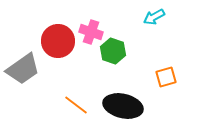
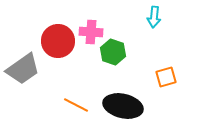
cyan arrow: rotated 55 degrees counterclockwise
pink cross: rotated 15 degrees counterclockwise
green hexagon: moved 1 px down
orange line: rotated 10 degrees counterclockwise
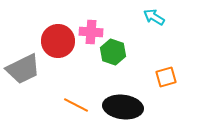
cyan arrow: rotated 115 degrees clockwise
gray trapezoid: rotated 9 degrees clockwise
black ellipse: moved 1 px down; rotated 6 degrees counterclockwise
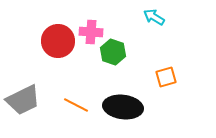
gray trapezoid: moved 31 px down
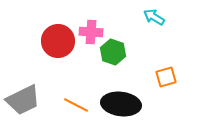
black ellipse: moved 2 px left, 3 px up
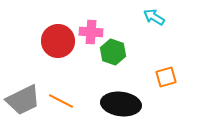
orange line: moved 15 px left, 4 px up
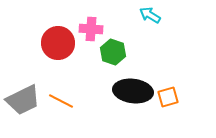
cyan arrow: moved 4 px left, 2 px up
pink cross: moved 3 px up
red circle: moved 2 px down
orange square: moved 2 px right, 20 px down
black ellipse: moved 12 px right, 13 px up
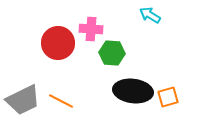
green hexagon: moved 1 px left, 1 px down; rotated 15 degrees counterclockwise
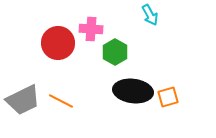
cyan arrow: rotated 150 degrees counterclockwise
green hexagon: moved 3 px right, 1 px up; rotated 25 degrees clockwise
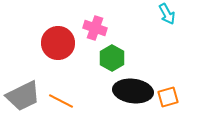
cyan arrow: moved 17 px right, 1 px up
pink cross: moved 4 px right, 1 px up; rotated 15 degrees clockwise
green hexagon: moved 3 px left, 6 px down
gray trapezoid: moved 4 px up
